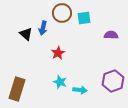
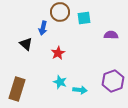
brown circle: moved 2 px left, 1 px up
black triangle: moved 10 px down
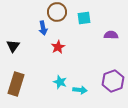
brown circle: moved 3 px left
blue arrow: rotated 24 degrees counterclockwise
black triangle: moved 13 px left, 2 px down; rotated 24 degrees clockwise
red star: moved 6 px up
brown rectangle: moved 1 px left, 5 px up
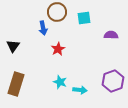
red star: moved 2 px down
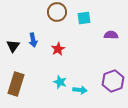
blue arrow: moved 10 px left, 12 px down
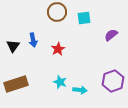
purple semicircle: rotated 40 degrees counterclockwise
brown rectangle: rotated 55 degrees clockwise
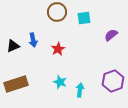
black triangle: rotated 32 degrees clockwise
cyan arrow: rotated 88 degrees counterclockwise
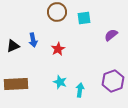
brown rectangle: rotated 15 degrees clockwise
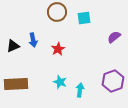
purple semicircle: moved 3 px right, 2 px down
